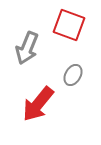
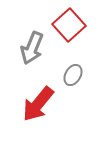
red square: rotated 28 degrees clockwise
gray arrow: moved 5 px right
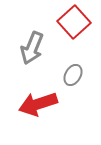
red square: moved 5 px right, 3 px up
red arrow: rotated 33 degrees clockwise
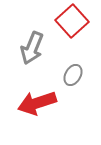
red square: moved 2 px left, 1 px up
red arrow: moved 1 px left, 1 px up
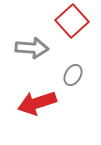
gray arrow: rotated 108 degrees counterclockwise
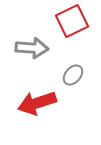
red square: rotated 16 degrees clockwise
gray ellipse: rotated 10 degrees clockwise
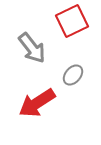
gray arrow: rotated 48 degrees clockwise
red arrow: rotated 15 degrees counterclockwise
